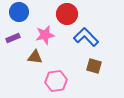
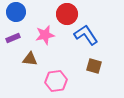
blue circle: moved 3 px left
blue L-shape: moved 2 px up; rotated 10 degrees clockwise
brown triangle: moved 5 px left, 2 px down
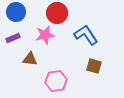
red circle: moved 10 px left, 1 px up
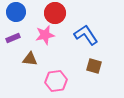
red circle: moved 2 px left
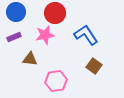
purple rectangle: moved 1 px right, 1 px up
brown square: rotated 21 degrees clockwise
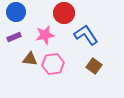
red circle: moved 9 px right
pink hexagon: moved 3 px left, 17 px up
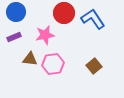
blue L-shape: moved 7 px right, 16 px up
brown square: rotated 14 degrees clockwise
